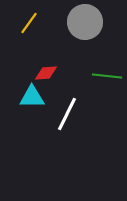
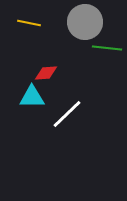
yellow line: rotated 65 degrees clockwise
green line: moved 28 px up
white line: rotated 20 degrees clockwise
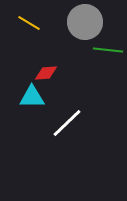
yellow line: rotated 20 degrees clockwise
green line: moved 1 px right, 2 px down
white line: moved 9 px down
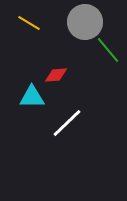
green line: rotated 44 degrees clockwise
red diamond: moved 10 px right, 2 px down
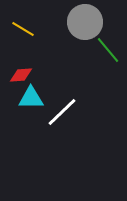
yellow line: moved 6 px left, 6 px down
red diamond: moved 35 px left
cyan triangle: moved 1 px left, 1 px down
white line: moved 5 px left, 11 px up
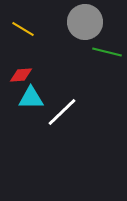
green line: moved 1 px left, 2 px down; rotated 36 degrees counterclockwise
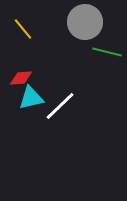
yellow line: rotated 20 degrees clockwise
red diamond: moved 3 px down
cyan triangle: rotated 12 degrees counterclockwise
white line: moved 2 px left, 6 px up
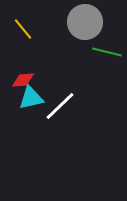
red diamond: moved 2 px right, 2 px down
